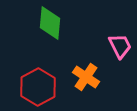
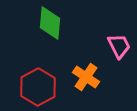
pink trapezoid: moved 1 px left
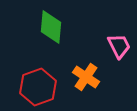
green diamond: moved 1 px right, 4 px down
red hexagon: rotated 9 degrees clockwise
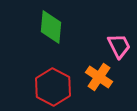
orange cross: moved 13 px right
red hexagon: moved 15 px right; rotated 12 degrees counterclockwise
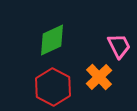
green diamond: moved 1 px right, 13 px down; rotated 60 degrees clockwise
orange cross: rotated 12 degrees clockwise
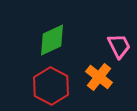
orange cross: rotated 8 degrees counterclockwise
red hexagon: moved 2 px left, 1 px up
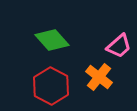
green diamond: rotated 72 degrees clockwise
pink trapezoid: rotated 76 degrees clockwise
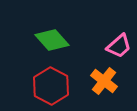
orange cross: moved 5 px right, 4 px down
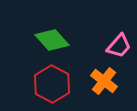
pink trapezoid: rotated 8 degrees counterclockwise
red hexagon: moved 1 px right, 2 px up
